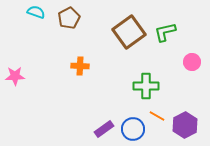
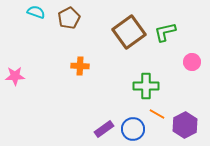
orange line: moved 2 px up
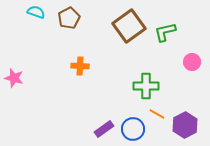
brown square: moved 6 px up
pink star: moved 1 px left, 2 px down; rotated 18 degrees clockwise
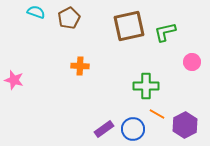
brown square: rotated 24 degrees clockwise
pink star: moved 2 px down
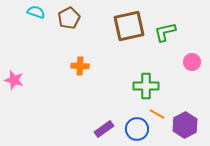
blue circle: moved 4 px right
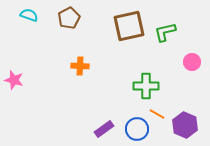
cyan semicircle: moved 7 px left, 3 px down
purple hexagon: rotated 10 degrees counterclockwise
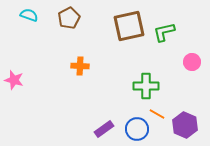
green L-shape: moved 1 px left
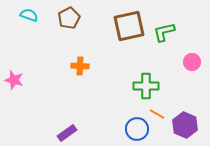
purple rectangle: moved 37 px left, 4 px down
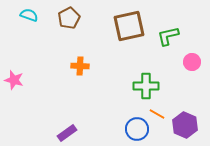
green L-shape: moved 4 px right, 4 px down
